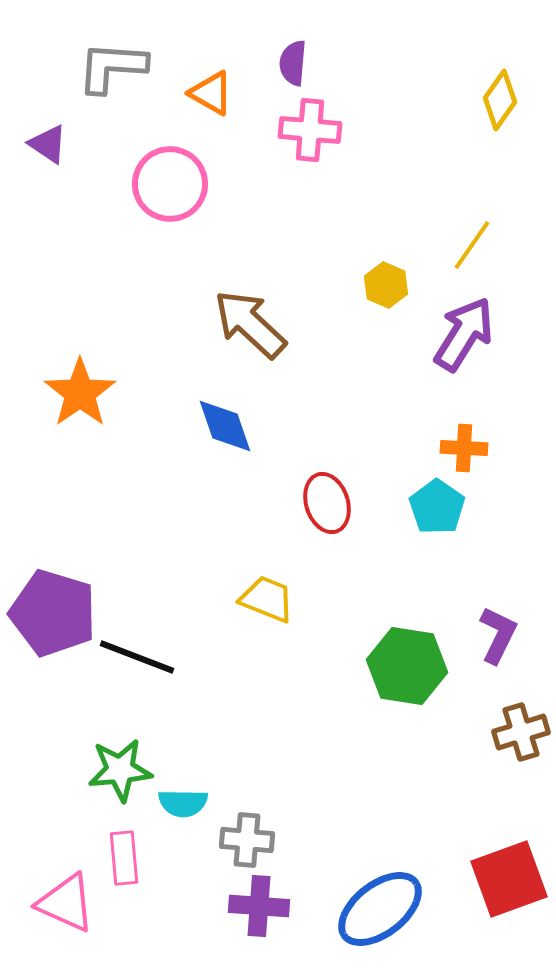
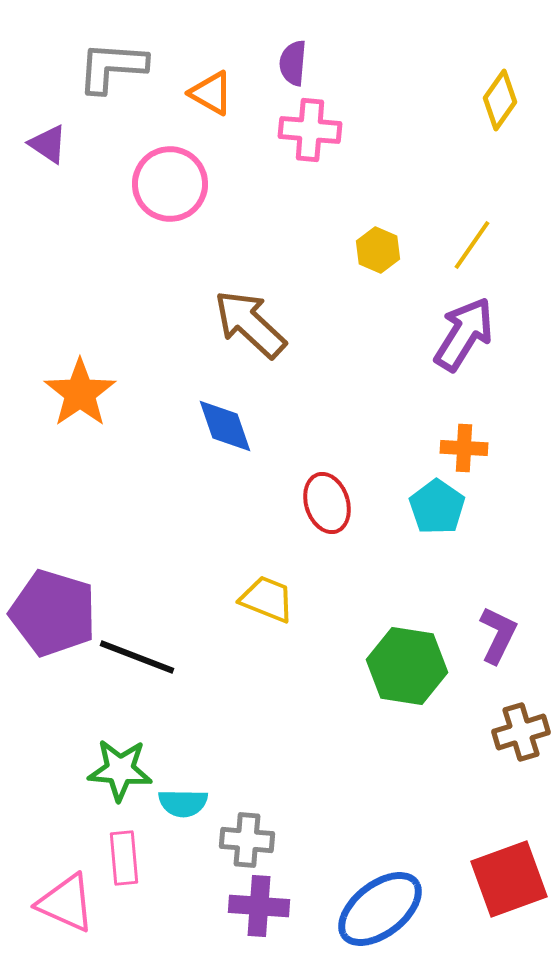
yellow hexagon: moved 8 px left, 35 px up
green star: rotated 10 degrees clockwise
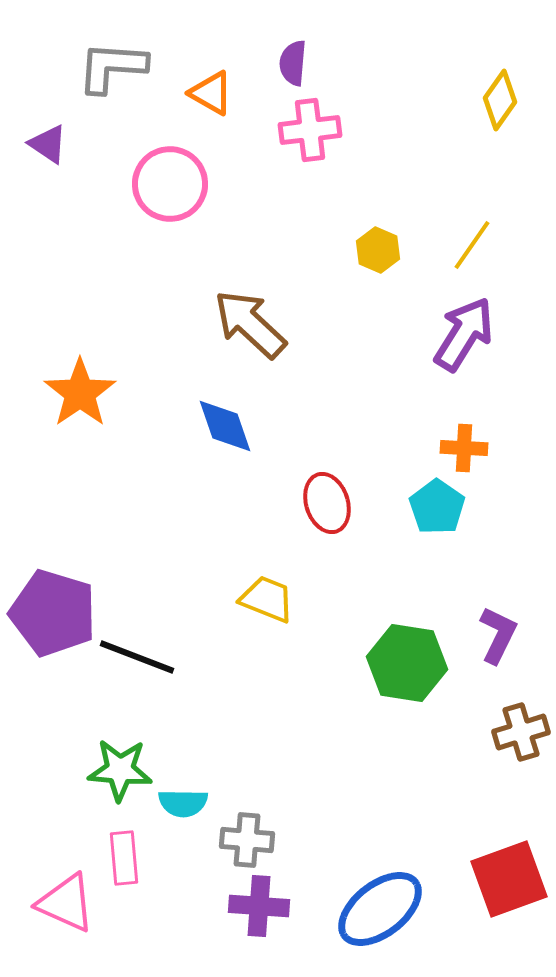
pink cross: rotated 12 degrees counterclockwise
green hexagon: moved 3 px up
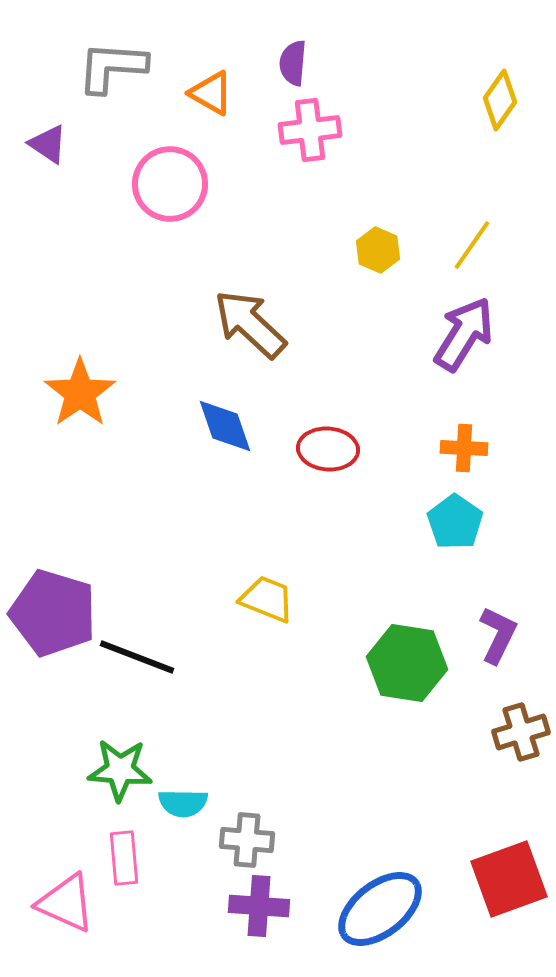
red ellipse: moved 1 px right, 54 px up; rotated 68 degrees counterclockwise
cyan pentagon: moved 18 px right, 15 px down
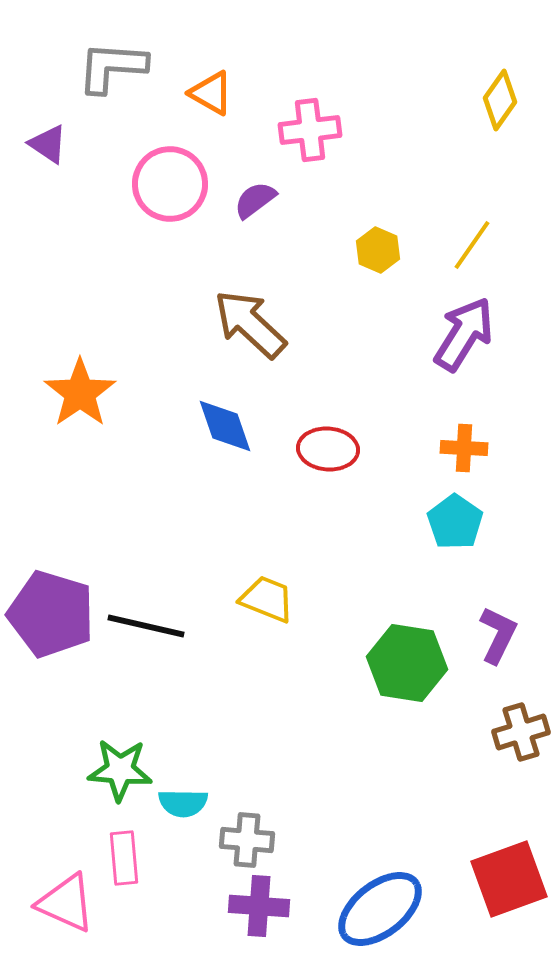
purple semicircle: moved 38 px left, 137 px down; rotated 48 degrees clockwise
purple pentagon: moved 2 px left, 1 px down
black line: moved 9 px right, 31 px up; rotated 8 degrees counterclockwise
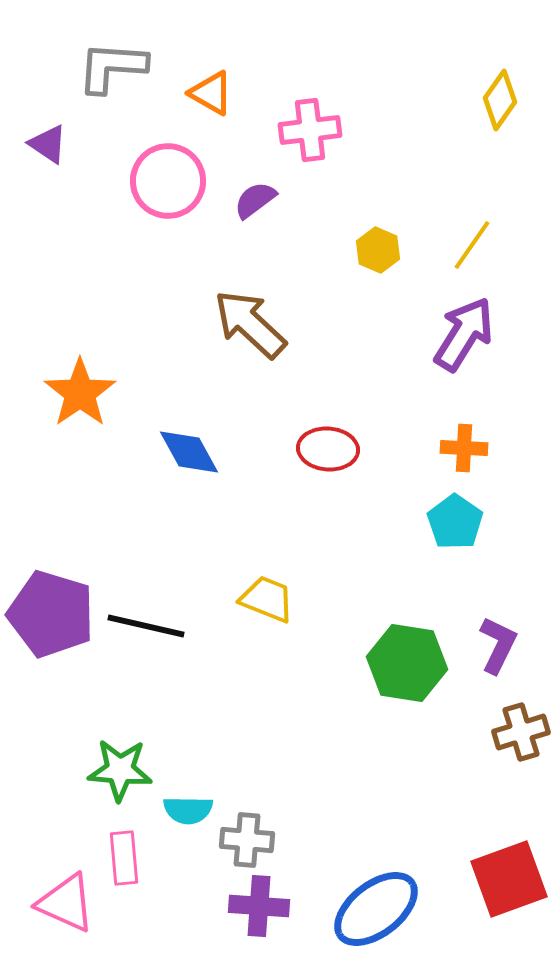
pink circle: moved 2 px left, 3 px up
blue diamond: moved 36 px left, 26 px down; rotated 10 degrees counterclockwise
purple L-shape: moved 10 px down
cyan semicircle: moved 5 px right, 7 px down
blue ellipse: moved 4 px left
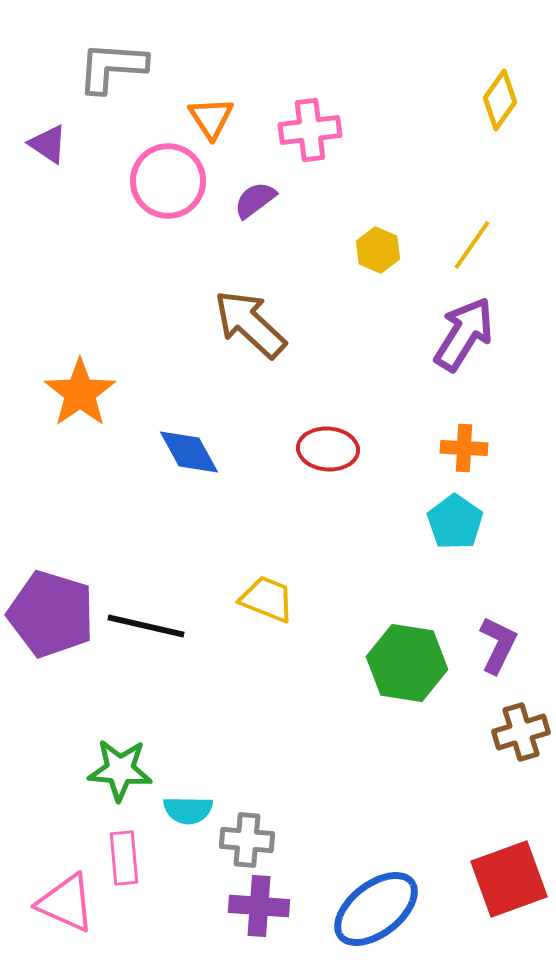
orange triangle: moved 25 px down; rotated 27 degrees clockwise
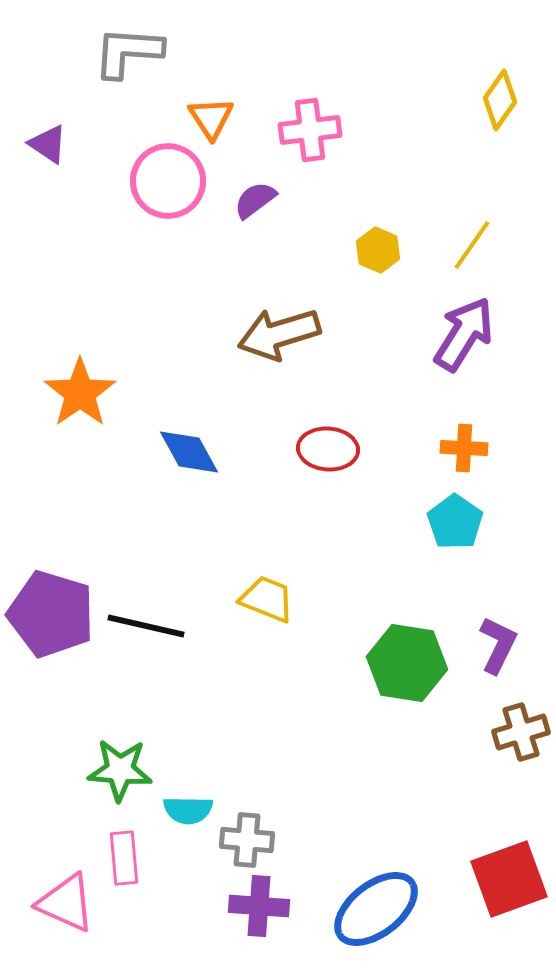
gray L-shape: moved 16 px right, 15 px up
brown arrow: moved 29 px right, 10 px down; rotated 60 degrees counterclockwise
